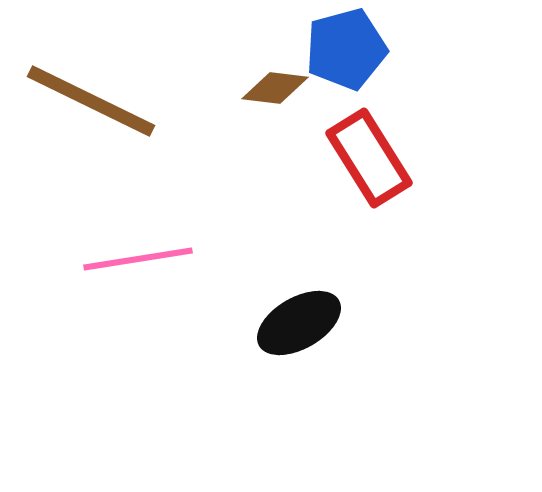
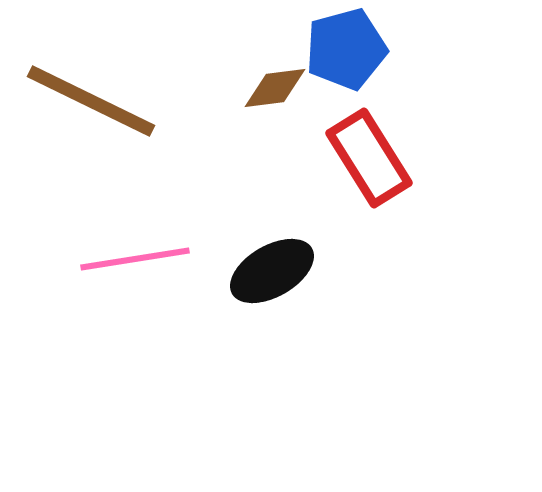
brown diamond: rotated 14 degrees counterclockwise
pink line: moved 3 px left
black ellipse: moved 27 px left, 52 px up
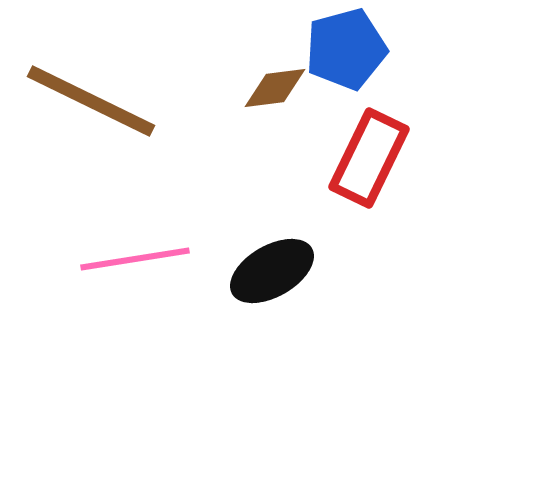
red rectangle: rotated 58 degrees clockwise
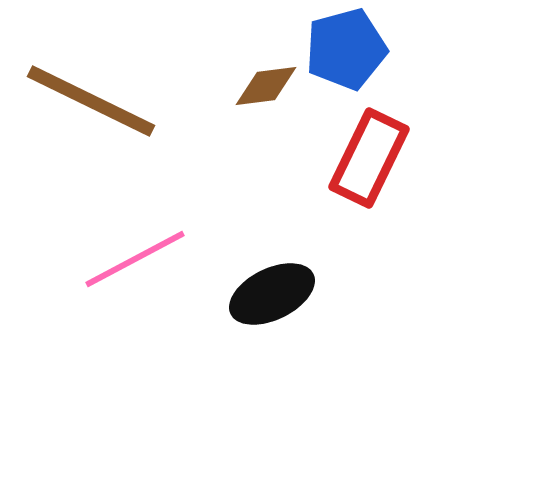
brown diamond: moved 9 px left, 2 px up
pink line: rotated 19 degrees counterclockwise
black ellipse: moved 23 px down; rotated 4 degrees clockwise
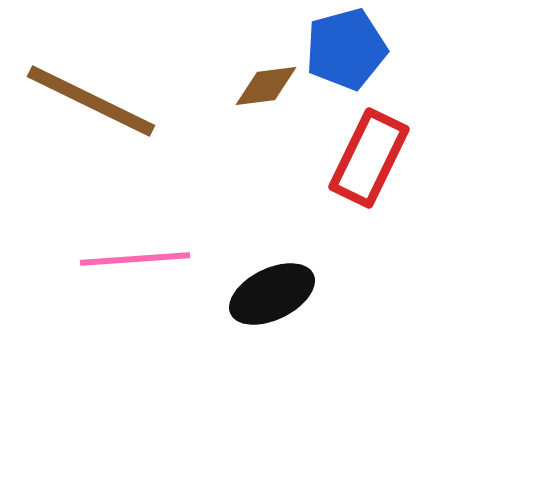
pink line: rotated 24 degrees clockwise
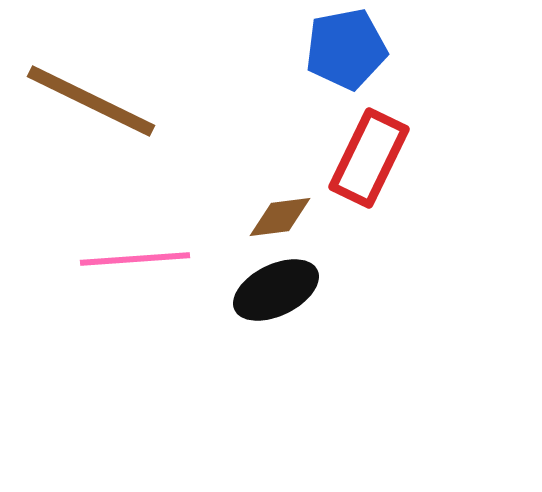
blue pentagon: rotated 4 degrees clockwise
brown diamond: moved 14 px right, 131 px down
black ellipse: moved 4 px right, 4 px up
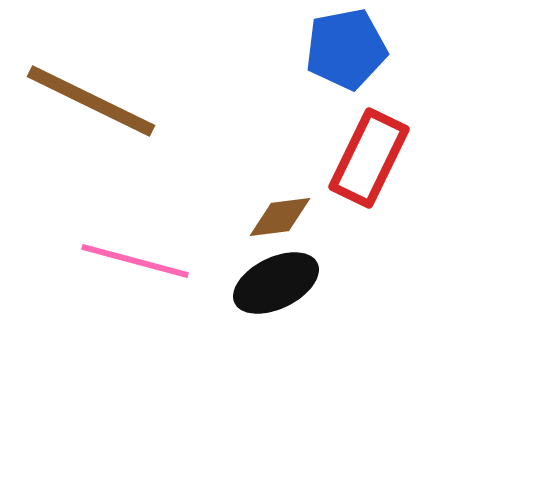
pink line: moved 2 px down; rotated 19 degrees clockwise
black ellipse: moved 7 px up
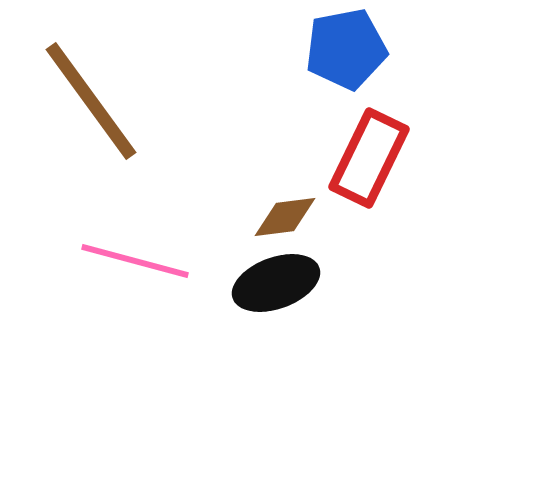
brown line: rotated 28 degrees clockwise
brown diamond: moved 5 px right
black ellipse: rotated 6 degrees clockwise
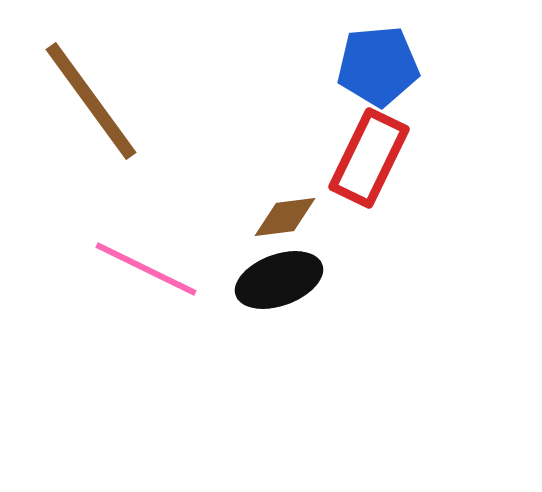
blue pentagon: moved 32 px right, 17 px down; rotated 6 degrees clockwise
pink line: moved 11 px right, 8 px down; rotated 11 degrees clockwise
black ellipse: moved 3 px right, 3 px up
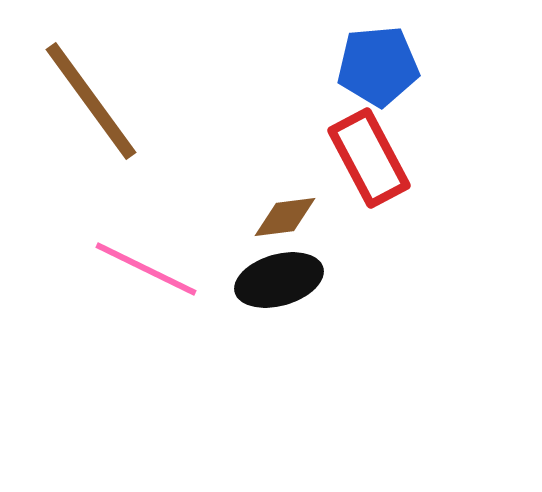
red rectangle: rotated 54 degrees counterclockwise
black ellipse: rotated 4 degrees clockwise
